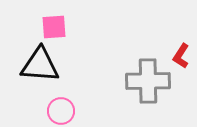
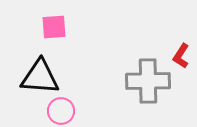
black triangle: moved 12 px down
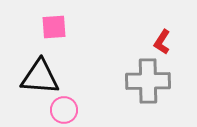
red L-shape: moved 19 px left, 14 px up
pink circle: moved 3 px right, 1 px up
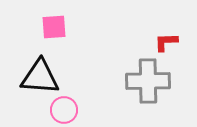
red L-shape: moved 4 px right; rotated 55 degrees clockwise
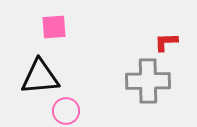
black triangle: rotated 9 degrees counterclockwise
pink circle: moved 2 px right, 1 px down
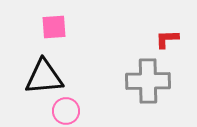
red L-shape: moved 1 px right, 3 px up
black triangle: moved 4 px right
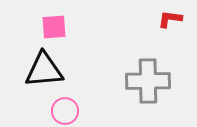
red L-shape: moved 3 px right, 20 px up; rotated 10 degrees clockwise
black triangle: moved 7 px up
pink circle: moved 1 px left
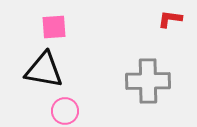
black triangle: rotated 15 degrees clockwise
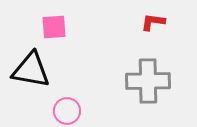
red L-shape: moved 17 px left, 3 px down
black triangle: moved 13 px left
pink circle: moved 2 px right
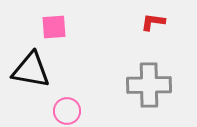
gray cross: moved 1 px right, 4 px down
